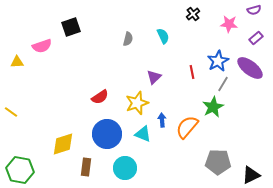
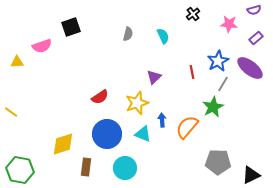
gray semicircle: moved 5 px up
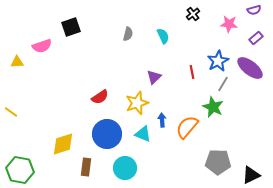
green star: rotated 20 degrees counterclockwise
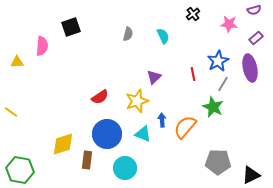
pink semicircle: rotated 66 degrees counterclockwise
purple ellipse: rotated 40 degrees clockwise
red line: moved 1 px right, 2 px down
yellow star: moved 2 px up
orange semicircle: moved 2 px left
brown rectangle: moved 1 px right, 7 px up
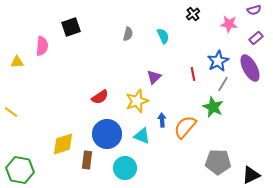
purple ellipse: rotated 16 degrees counterclockwise
cyan triangle: moved 1 px left, 2 px down
